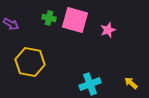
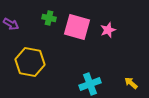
pink square: moved 2 px right, 7 px down
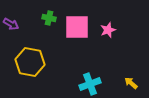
pink square: rotated 16 degrees counterclockwise
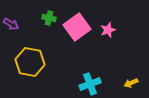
pink square: rotated 36 degrees counterclockwise
yellow arrow: rotated 64 degrees counterclockwise
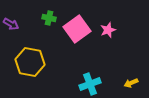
pink square: moved 2 px down
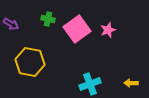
green cross: moved 1 px left, 1 px down
yellow arrow: rotated 24 degrees clockwise
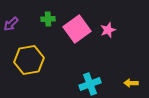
green cross: rotated 16 degrees counterclockwise
purple arrow: rotated 105 degrees clockwise
yellow hexagon: moved 1 px left, 2 px up; rotated 20 degrees counterclockwise
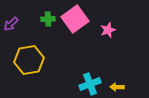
pink square: moved 2 px left, 10 px up
yellow arrow: moved 14 px left, 4 px down
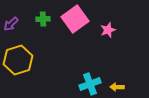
green cross: moved 5 px left
yellow hexagon: moved 11 px left; rotated 8 degrees counterclockwise
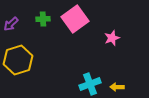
pink star: moved 4 px right, 8 px down
